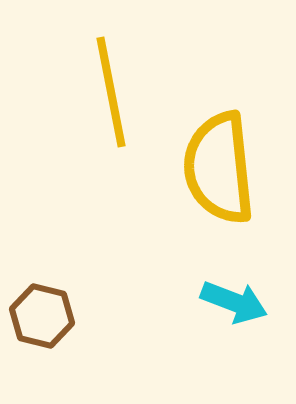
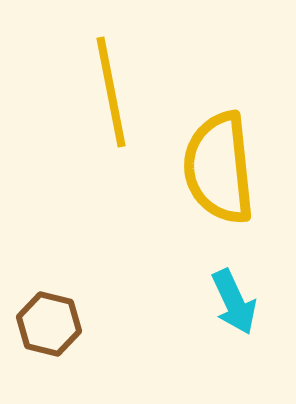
cyan arrow: rotated 44 degrees clockwise
brown hexagon: moved 7 px right, 8 px down
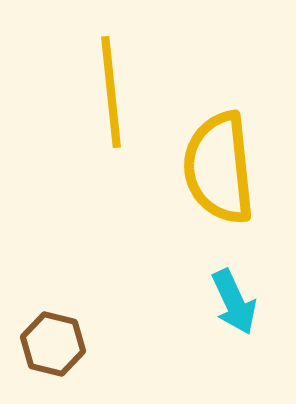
yellow line: rotated 5 degrees clockwise
brown hexagon: moved 4 px right, 20 px down
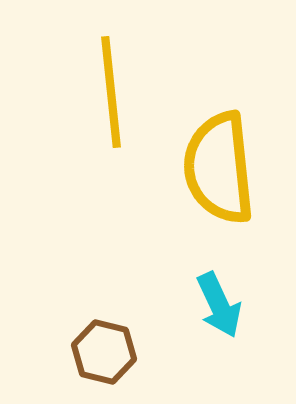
cyan arrow: moved 15 px left, 3 px down
brown hexagon: moved 51 px right, 8 px down
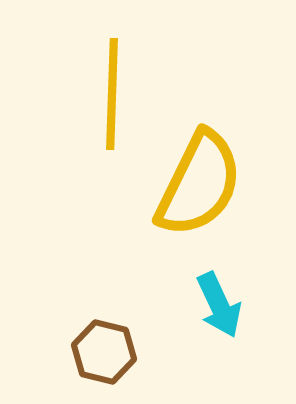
yellow line: moved 1 px right, 2 px down; rotated 8 degrees clockwise
yellow semicircle: moved 20 px left, 16 px down; rotated 148 degrees counterclockwise
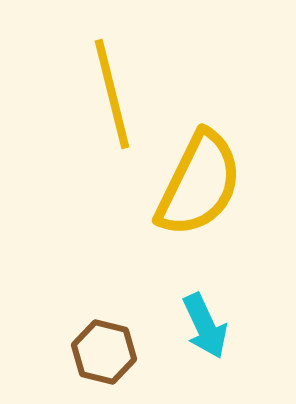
yellow line: rotated 16 degrees counterclockwise
cyan arrow: moved 14 px left, 21 px down
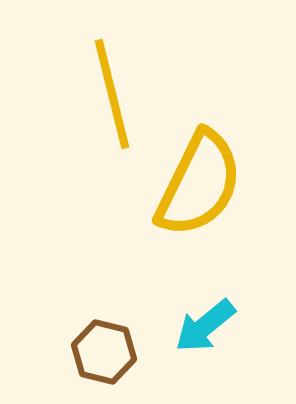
cyan arrow: rotated 76 degrees clockwise
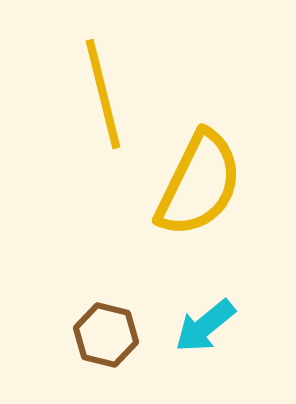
yellow line: moved 9 px left
brown hexagon: moved 2 px right, 17 px up
